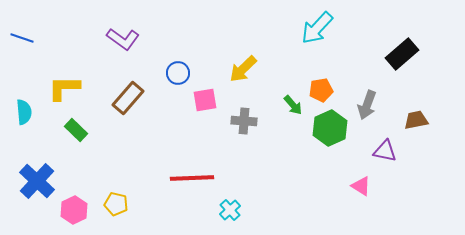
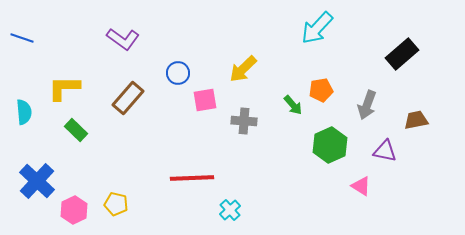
green hexagon: moved 17 px down
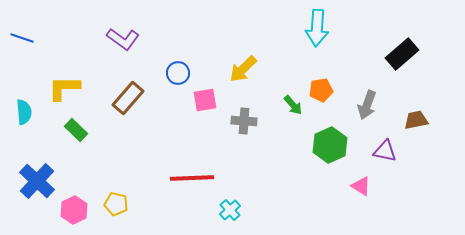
cyan arrow: rotated 39 degrees counterclockwise
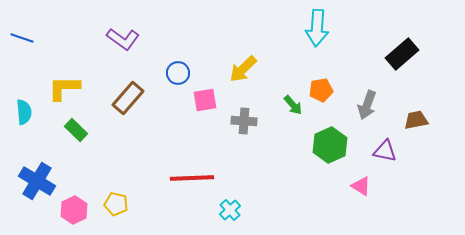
blue cross: rotated 12 degrees counterclockwise
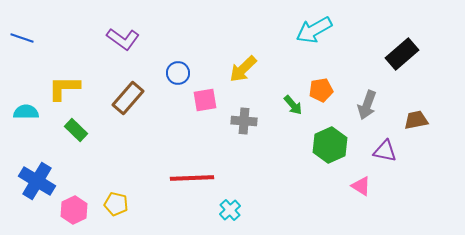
cyan arrow: moved 3 px left, 2 px down; rotated 57 degrees clockwise
cyan semicircle: moved 2 px right; rotated 85 degrees counterclockwise
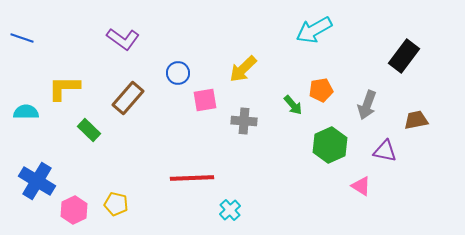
black rectangle: moved 2 px right, 2 px down; rotated 12 degrees counterclockwise
green rectangle: moved 13 px right
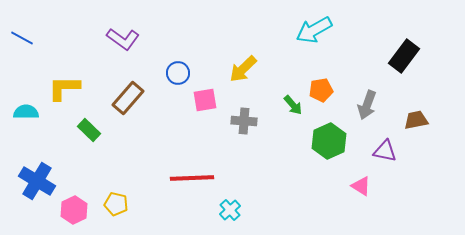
blue line: rotated 10 degrees clockwise
green hexagon: moved 1 px left, 4 px up
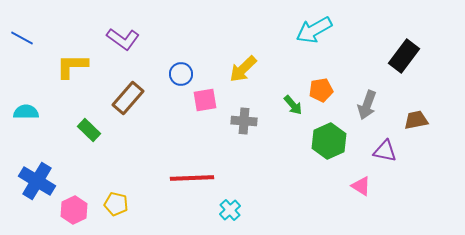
blue circle: moved 3 px right, 1 px down
yellow L-shape: moved 8 px right, 22 px up
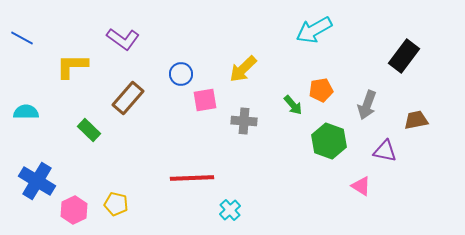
green hexagon: rotated 16 degrees counterclockwise
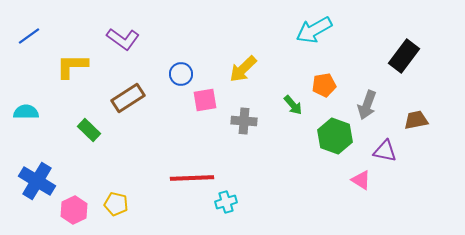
blue line: moved 7 px right, 2 px up; rotated 65 degrees counterclockwise
orange pentagon: moved 3 px right, 5 px up
brown rectangle: rotated 16 degrees clockwise
green hexagon: moved 6 px right, 5 px up
pink triangle: moved 6 px up
cyan cross: moved 4 px left, 8 px up; rotated 25 degrees clockwise
